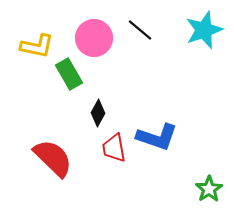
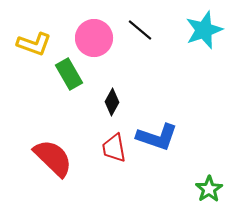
yellow L-shape: moved 3 px left, 2 px up; rotated 8 degrees clockwise
black diamond: moved 14 px right, 11 px up
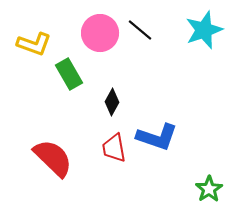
pink circle: moved 6 px right, 5 px up
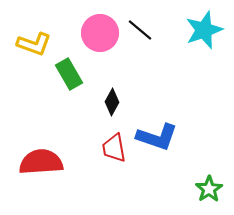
red semicircle: moved 12 px left, 4 px down; rotated 48 degrees counterclockwise
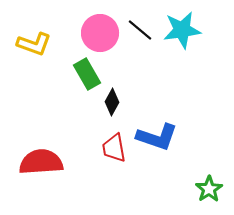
cyan star: moved 22 px left; rotated 12 degrees clockwise
green rectangle: moved 18 px right
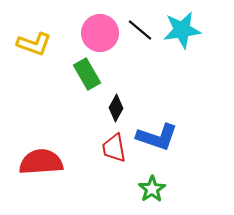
black diamond: moved 4 px right, 6 px down
green star: moved 57 px left
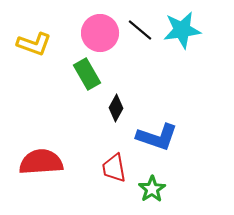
red trapezoid: moved 20 px down
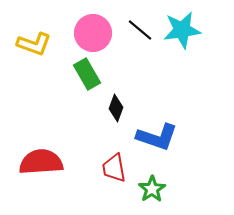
pink circle: moved 7 px left
black diamond: rotated 8 degrees counterclockwise
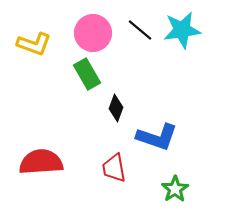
green star: moved 23 px right
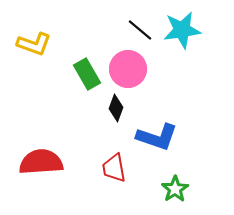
pink circle: moved 35 px right, 36 px down
